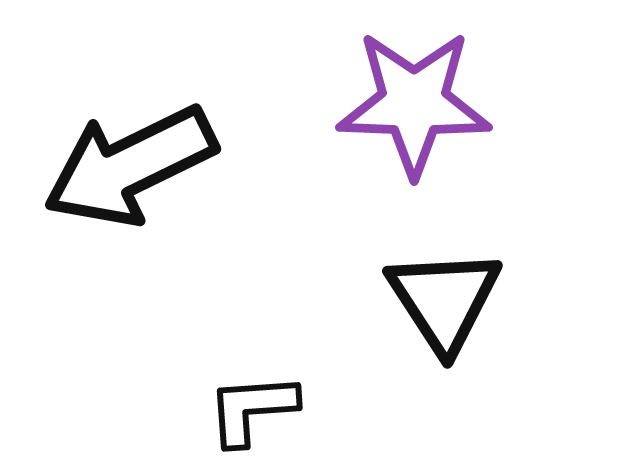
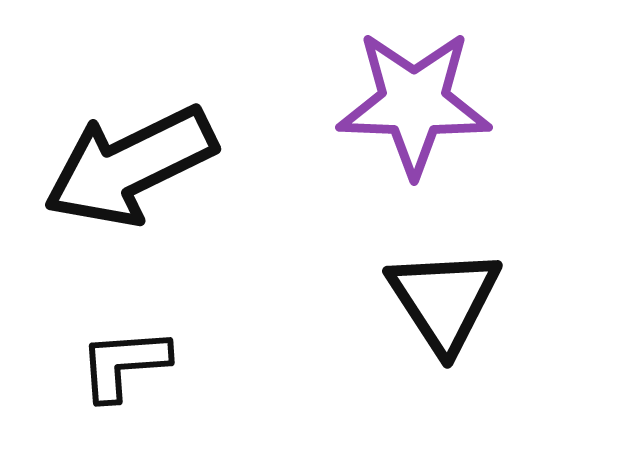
black L-shape: moved 128 px left, 45 px up
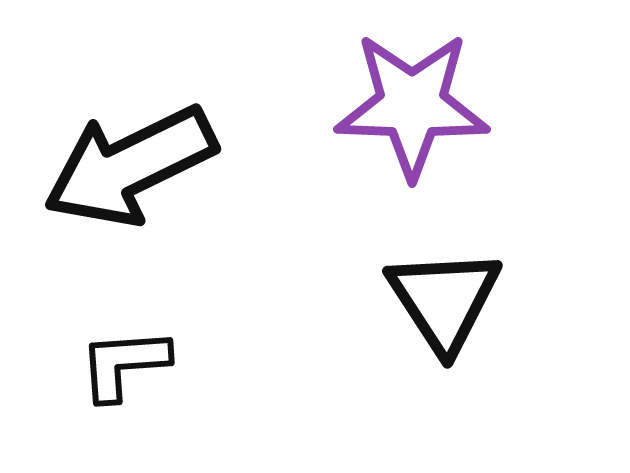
purple star: moved 2 px left, 2 px down
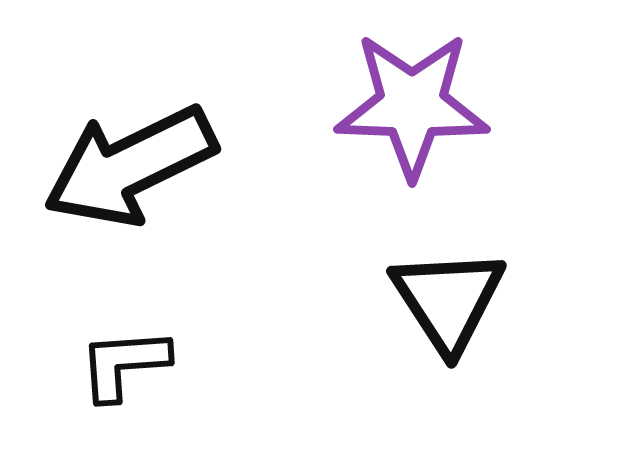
black triangle: moved 4 px right
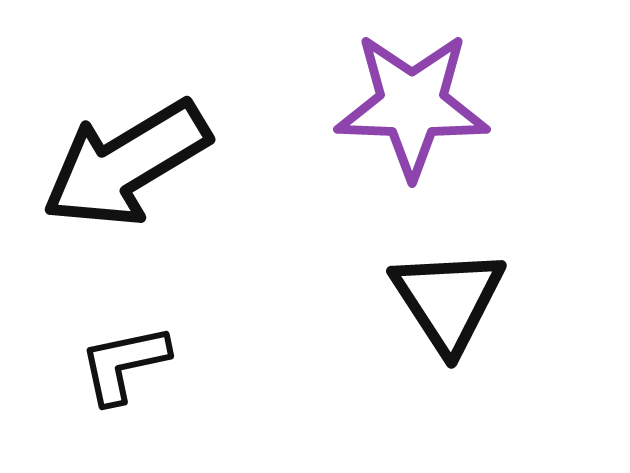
black arrow: moved 4 px left, 2 px up; rotated 5 degrees counterclockwise
black L-shape: rotated 8 degrees counterclockwise
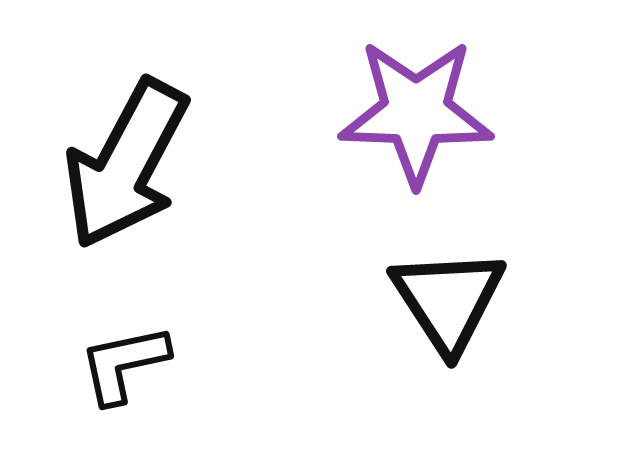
purple star: moved 4 px right, 7 px down
black arrow: rotated 31 degrees counterclockwise
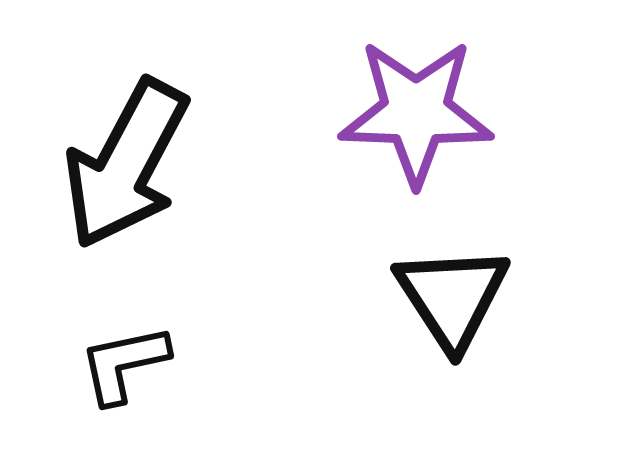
black triangle: moved 4 px right, 3 px up
